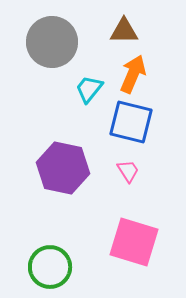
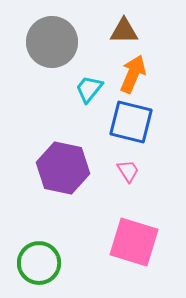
green circle: moved 11 px left, 4 px up
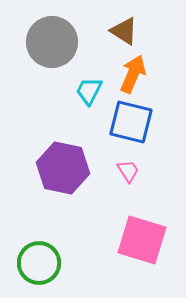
brown triangle: rotated 32 degrees clockwise
cyan trapezoid: moved 2 px down; rotated 12 degrees counterclockwise
pink square: moved 8 px right, 2 px up
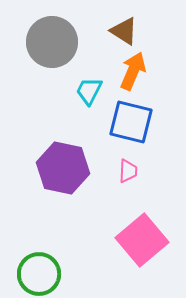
orange arrow: moved 3 px up
pink trapezoid: rotated 35 degrees clockwise
pink square: rotated 33 degrees clockwise
green circle: moved 11 px down
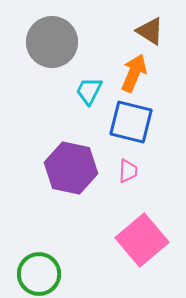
brown triangle: moved 26 px right
orange arrow: moved 1 px right, 2 px down
purple hexagon: moved 8 px right
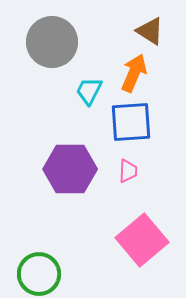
blue square: rotated 18 degrees counterclockwise
purple hexagon: moved 1 px left, 1 px down; rotated 12 degrees counterclockwise
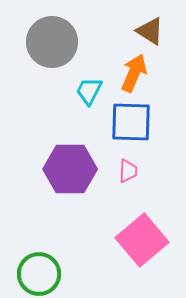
blue square: rotated 6 degrees clockwise
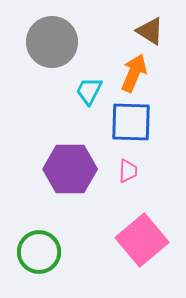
green circle: moved 22 px up
